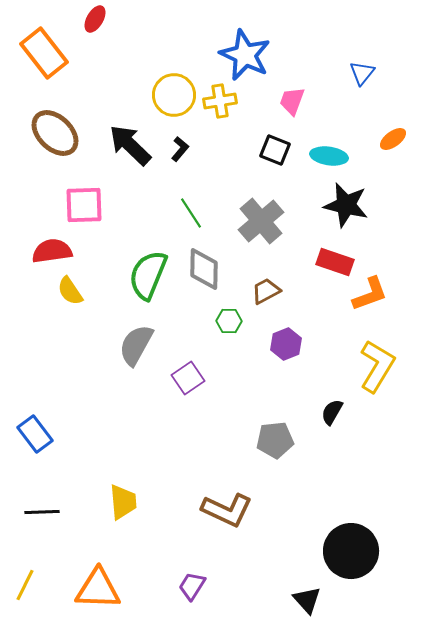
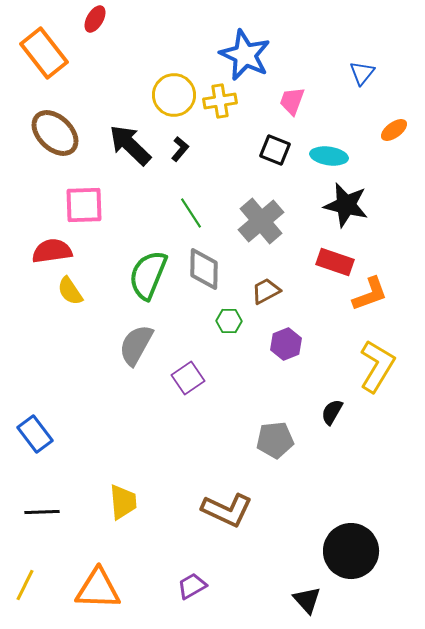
orange ellipse: moved 1 px right, 9 px up
purple trapezoid: rotated 28 degrees clockwise
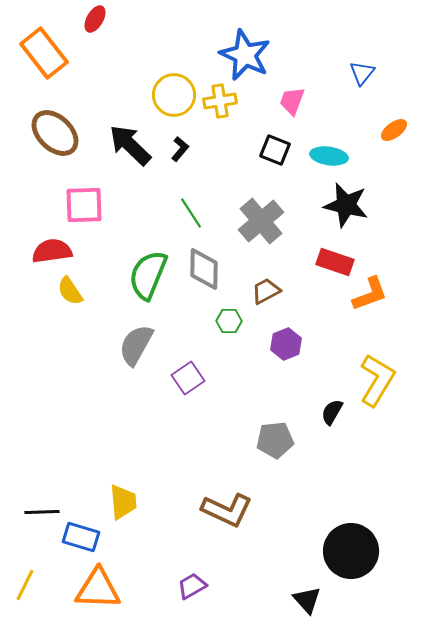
yellow L-shape: moved 14 px down
blue rectangle: moved 46 px right, 103 px down; rotated 36 degrees counterclockwise
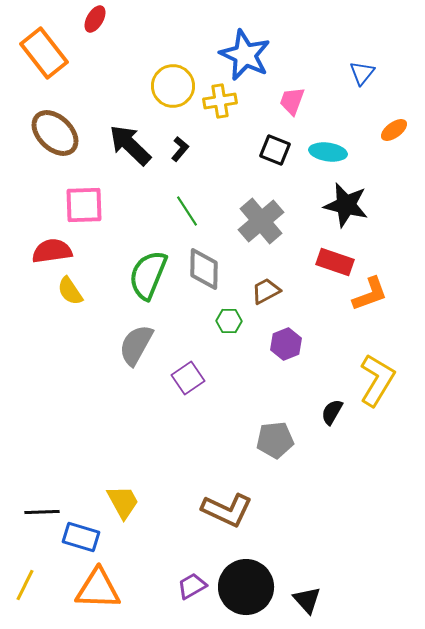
yellow circle: moved 1 px left, 9 px up
cyan ellipse: moved 1 px left, 4 px up
green line: moved 4 px left, 2 px up
yellow trapezoid: rotated 24 degrees counterclockwise
black circle: moved 105 px left, 36 px down
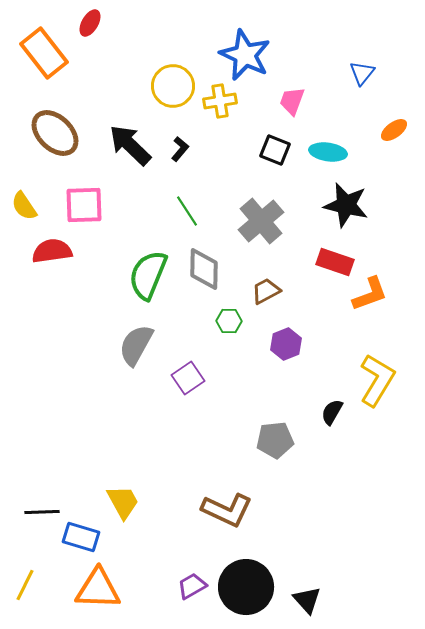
red ellipse: moved 5 px left, 4 px down
yellow semicircle: moved 46 px left, 85 px up
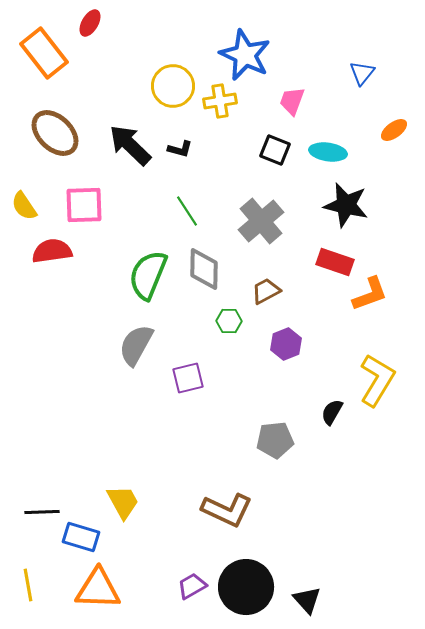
black L-shape: rotated 65 degrees clockwise
purple square: rotated 20 degrees clockwise
yellow line: moved 3 px right; rotated 36 degrees counterclockwise
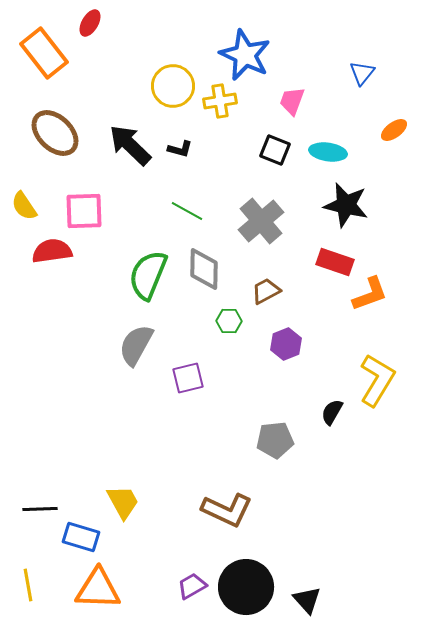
pink square: moved 6 px down
green line: rotated 28 degrees counterclockwise
black line: moved 2 px left, 3 px up
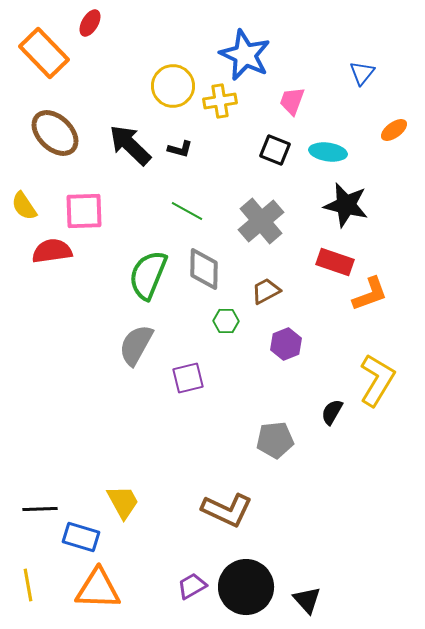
orange rectangle: rotated 6 degrees counterclockwise
green hexagon: moved 3 px left
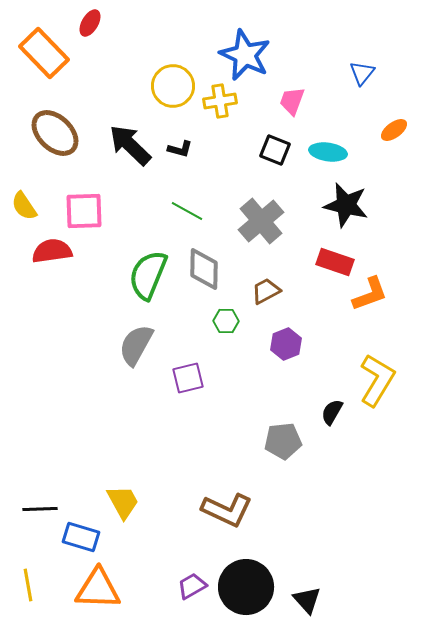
gray pentagon: moved 8 px right, 1 px down
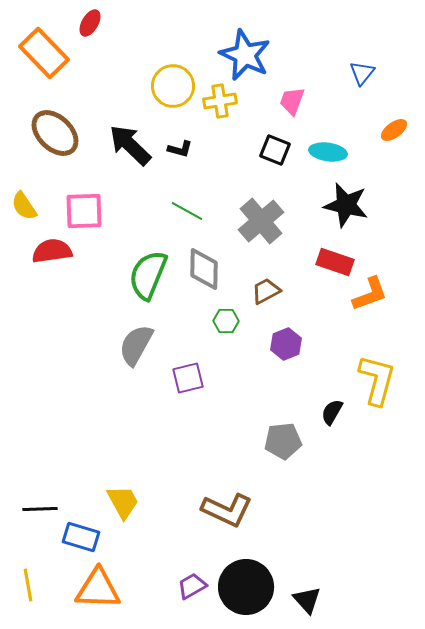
yellow L-shape: rotated 16 degrees counterclockwise
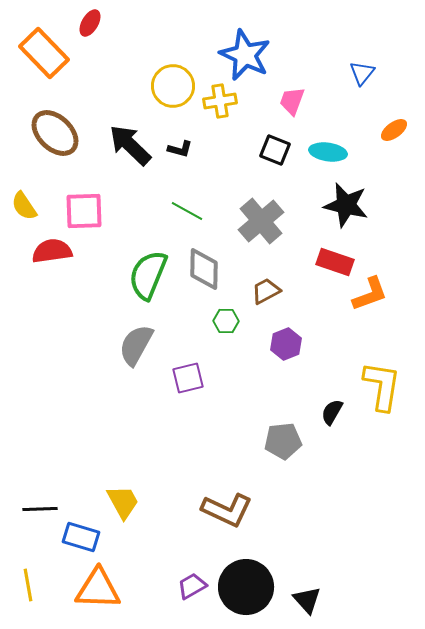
yellow L-shape: moved 5 px right, 6 px down; rotated 6 degrees counterclockwise
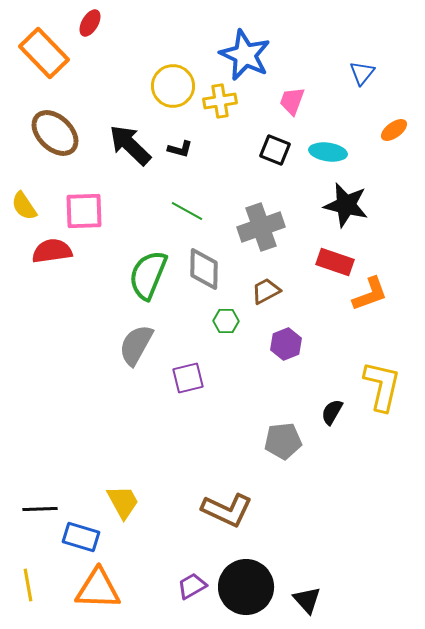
gray cross: moved 6 px down; rotated 21 degrees clockwise
yellow L-shape: rotated 4 degrees clockwise
